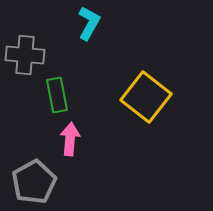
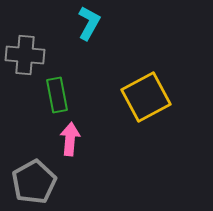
yellow square: rotated 24 degrees clockwise
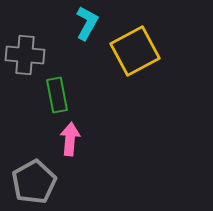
cyan L-shape: moved 2 px left
yellow square: moved 11 px left, 46 px up
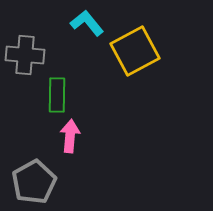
cyan L-shape: rotated 68 degrees counterclockwise
green rectangle: rotated 12 degrees clockwise
pink arrow: moved 3 px up
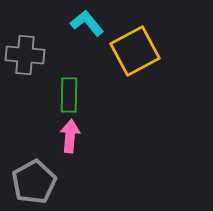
green rectangle: moved 12 px right
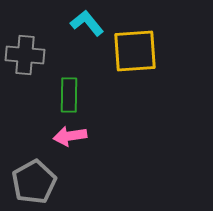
yellow square: rotated 24 degrees clockwise
pink arrow: rotated 104 degrees counterclockwise
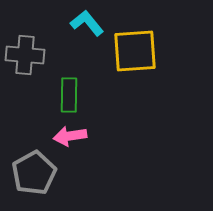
gray pentagon: moved 9 px up
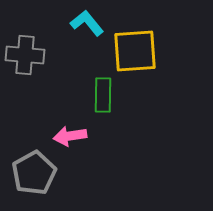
green rectangle: moved 34 px right
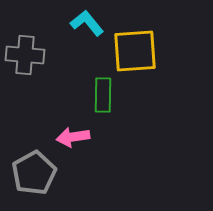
pink arrow: moved 3 px right, 1 px down
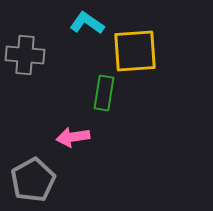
cyan L-shape: rotated 16 degrees counterclockwise
green rectangle: moved 1 px right, 2 px up; rotated 8 degrees clockwise
gray pentagon: moved 1 px left, 7 px down
